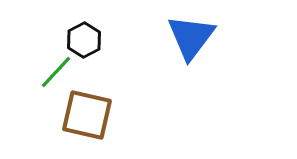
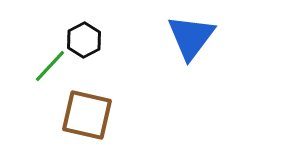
green line: moved 6 px left, 6 px up
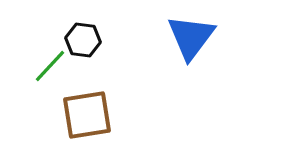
black hexagon: moved 1 px left; rotated 24 degrees counterclockwise
brown square: rotated 22 degrees counterclockwise
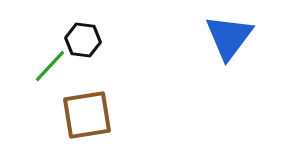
blue triangle: moved 38 px right
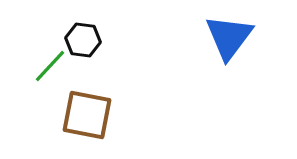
brown square: rotated 20 degrees clockwise
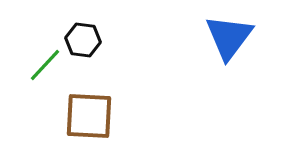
green line: moved 5 px left, 1 px up
brown square: moved 2 px right, 1 px down; rotated 8 degrees counterclockwise
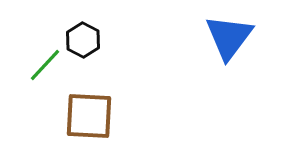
black hexagon: rotated 20 degrees clockwise
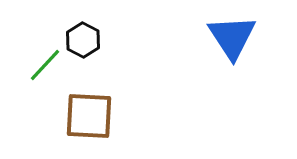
blue triangle: moved 3 px right; rotated 10 degrees counterclockwise
